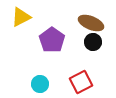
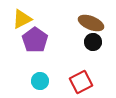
yellow triangle: moved 1 px right, 2 px down
purple pentagon: moved 17 px left
cyan circle: moved 3 px up
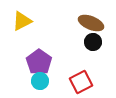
yellow triangle: moved 2 px down
purple pentagon: moved 4 px right, 22 px down
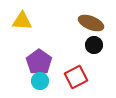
yellow triangle: rotated 30 degrees clockwise
black circle: moved 1 px right, 3 px down
red square: moved 5 px left, 5 px up
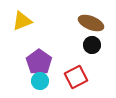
yellow triangle: rotated 25 degrees counterclockwise
black circle: moved 2 px left
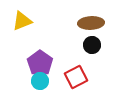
brown ellipse: rotated 25 degrees counterclockwise
purple pentagon: moved 1 px right, 1 px down
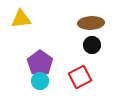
yellow triangle: moved 1 px left, 2 px up; rotated 15 degrees clockwise
red square: moved 4 px right
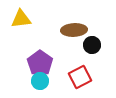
brown ellipse: moved 17 px left, 7 px down
